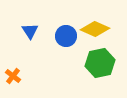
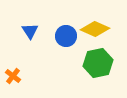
green hexagon: moved 2 px left
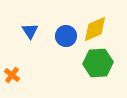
yellow diamond: rotated 48 degrees counterclockwise
green hexagon: rotated 8 degrees clockwise
orange cross: moved 1 px left, 1 px up
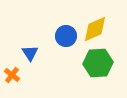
blue triangle: moved 22 px down
